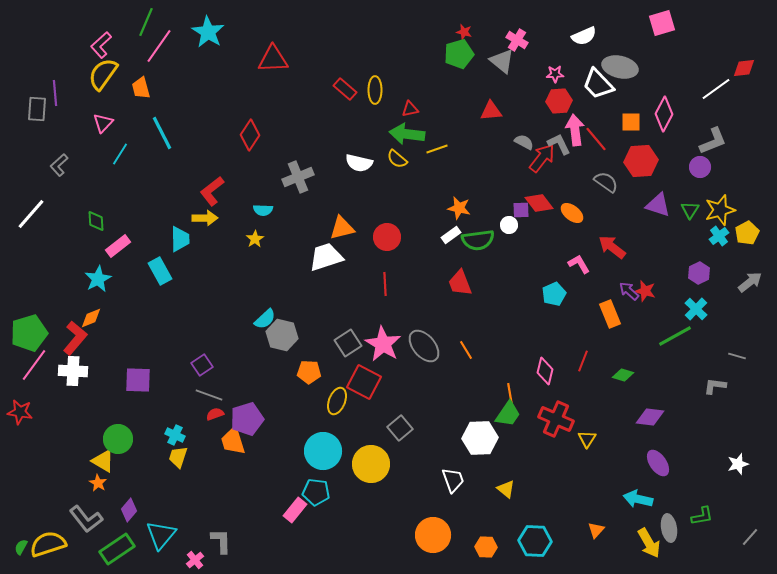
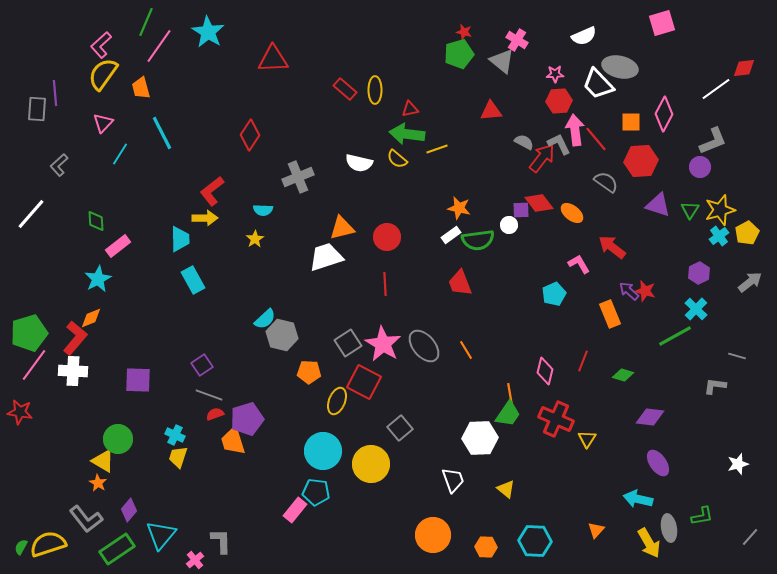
cyan rectangle at (160, 271): moved 33 px right, 9 px down
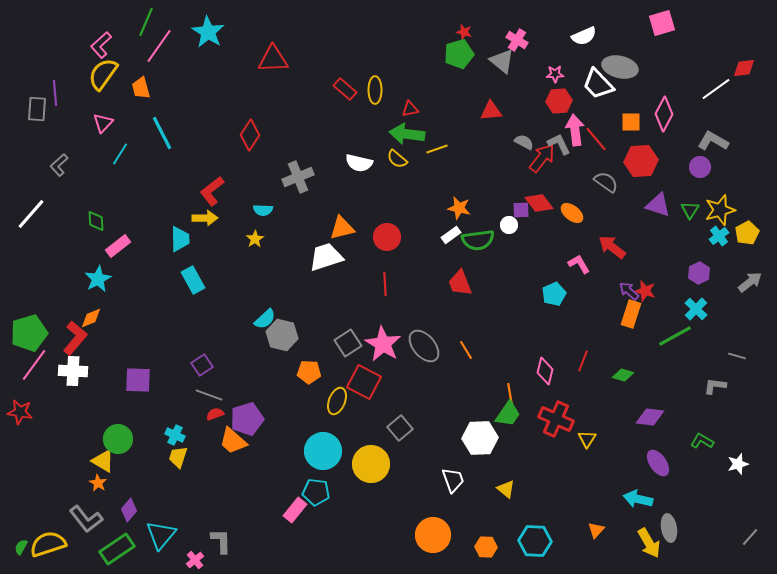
gray L-shape at (713, 141): rotated 128 degrees counterclockwise
orange rectangle at (610, 314): moved 21 px right; rotated 40 degrees clockwise
orange trapezoid at (233, 441): rotated 32 degrees counterclockwise
green L-shape at (702, 516): moved 75 px up; rotated 140 degrees counterclockwise
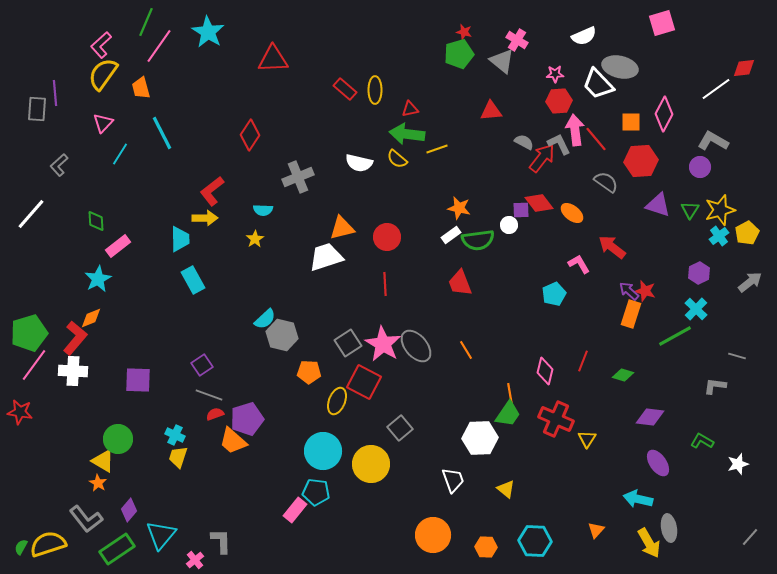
gray ellipse at (424, 346): moved 8 px left
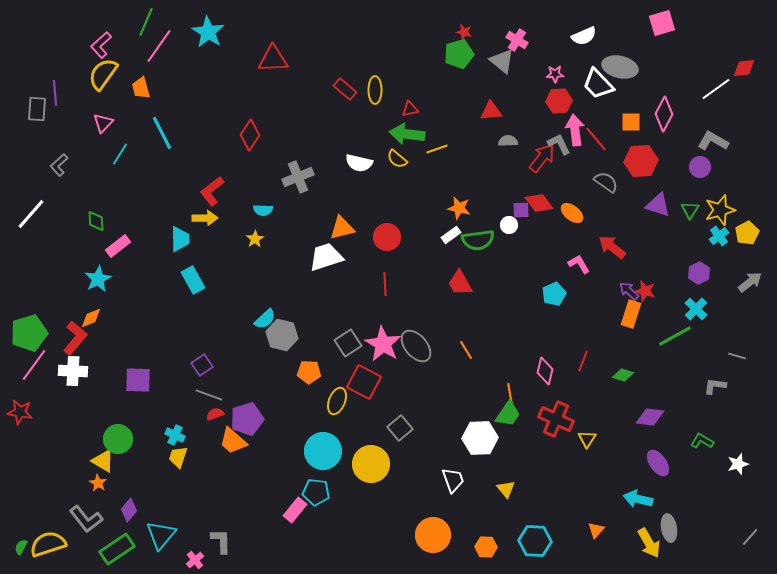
gray semicircle at (524, 142): moved 16 px left, 1 px up; rotated 30 degrees counterclockwise
red trapezoid at (460, 283): rotated 8 degrees counterclockwise
yellow triangle at (506, 489): rotated 12 degrees clockwise
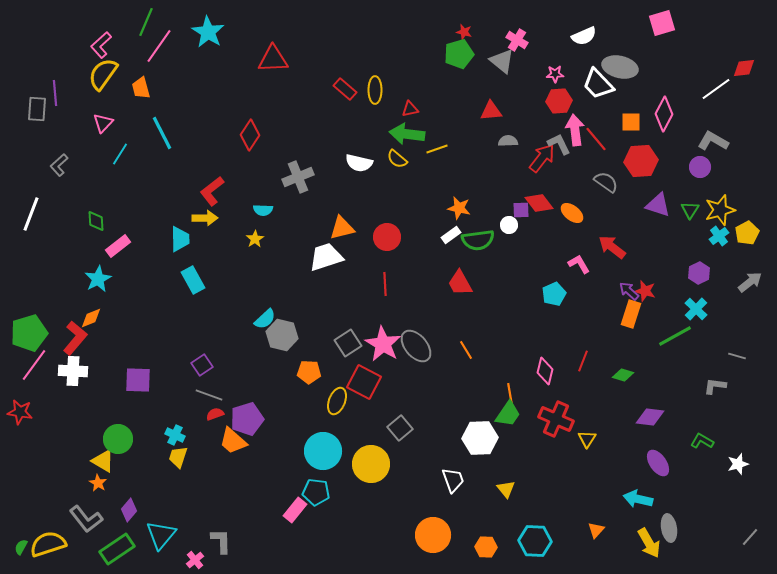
white line at (31, 214): rotated 20 degrees counterclockwise
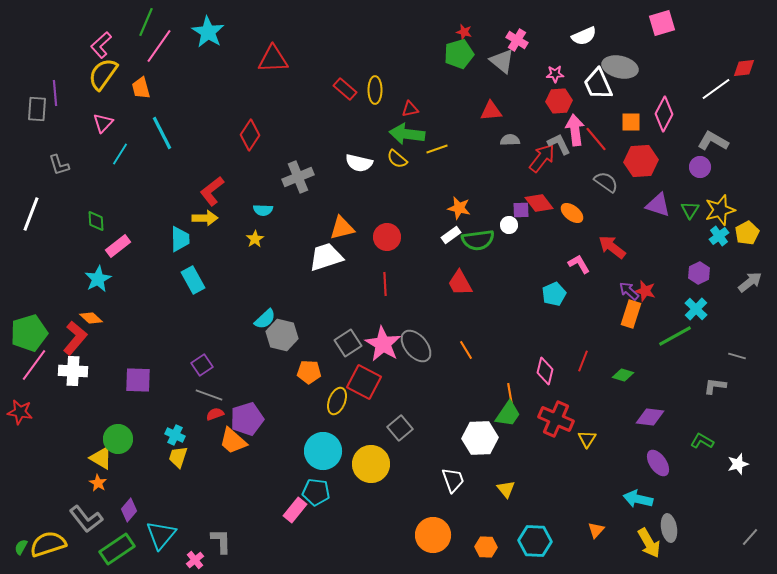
white trapezoid at (598, 84): rotated 20 degrees clockwise
gray semicircle at (508, 141): moved 2 px right, 1 px up
gray L-shape at (59, 165): rotated 65 degrees counterclockwise
orange diamond at (91, 318): rotated 65 degrees clockwise
yellow triangle at (103, 461): moved 2 px left, 3 px up
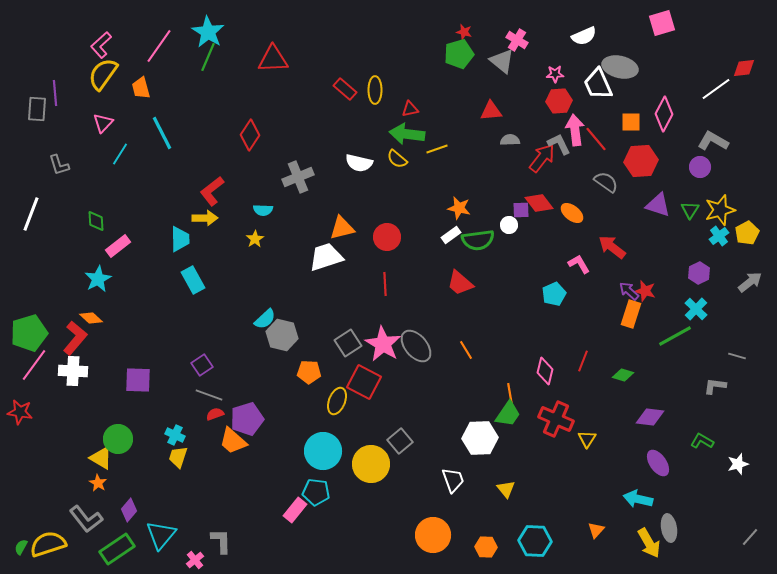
green line at (146, 22): moved 62 px right, 35 px down
red trapezoid at (460, 283): rotated 20 degrees counterclockwise
gray square at (400, 428): moved 13 px down
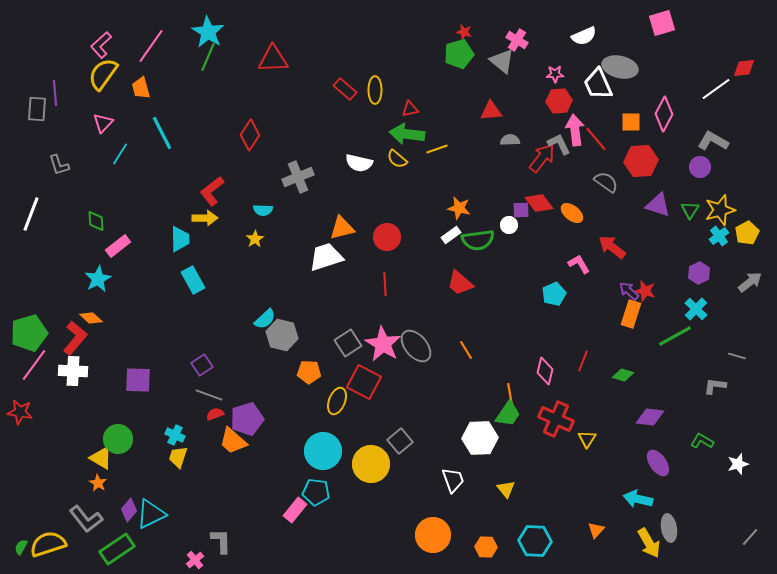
pink line at (159, 46): moved 8 px left
cyan triangle at (161, 535): moved 10 px left, 21 px up; rotated 24 degrees clockwise
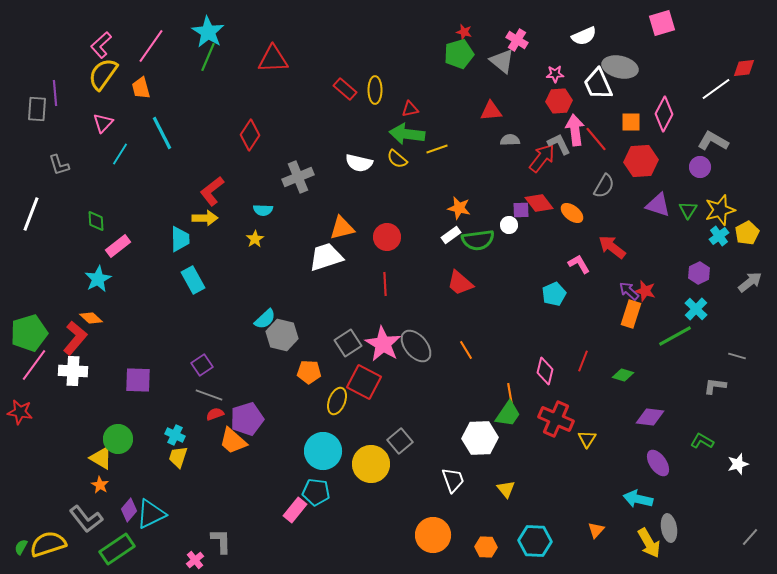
gray semicircle at (606, 182): moved 2 px left, 4 px down; rotated 85 degrees clockwise
green triangle at (690, 210): moved 2 px left
orange star at (98, 483): moved 2 px right, 2 px down
